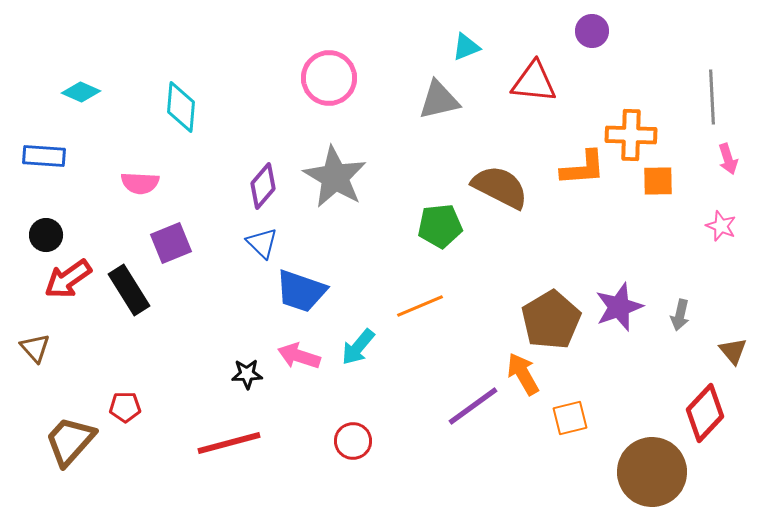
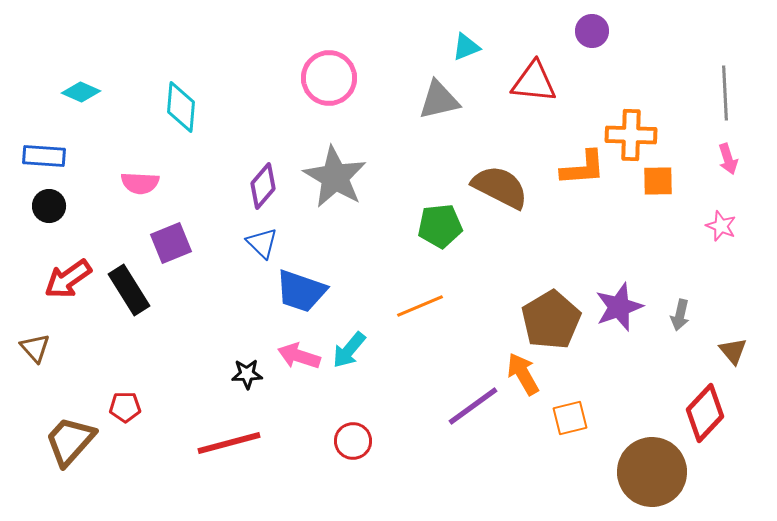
gray line at (712, 97): moved 13 px right, 4 px up
black circle at (46, 235): moved 3 px right, 29 px up
cyan arrow at (358, 347): moved 9 px left, 3 px down
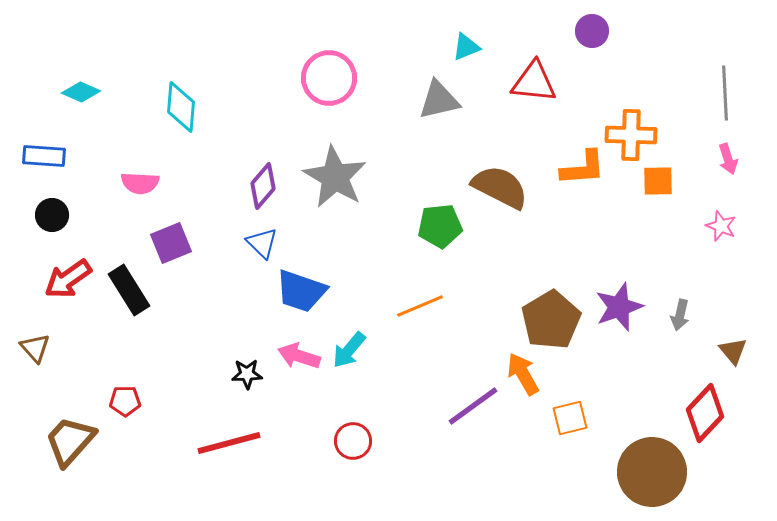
black circle at (49, 206): moved 3 px right, 9 px down
red pentagon at (125, 407): moved 6 px up
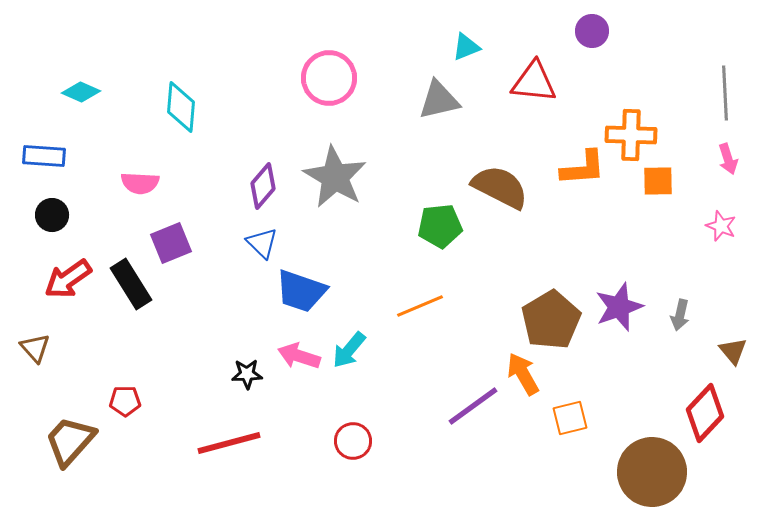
black rectangle at (129, 290): moved 2 px right, 6 px up
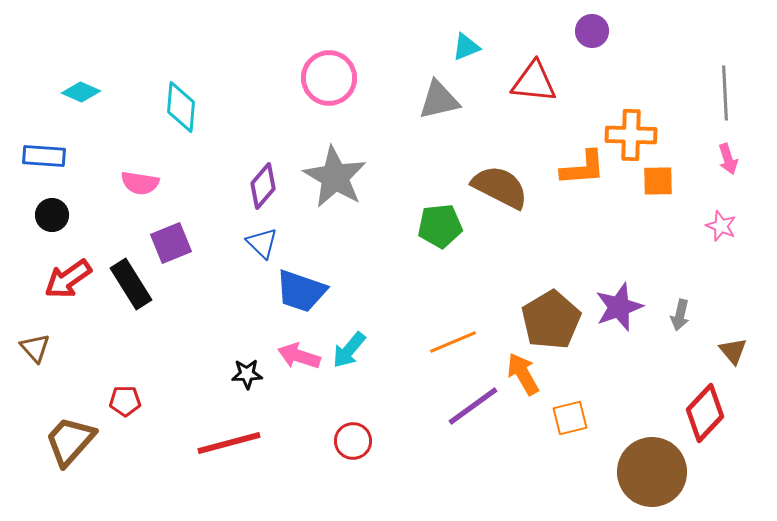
pink semicircle at (140, 183): rotated 6 degrees clockwise
orange line at (420, 306): moved 33 px right, 36 px down
